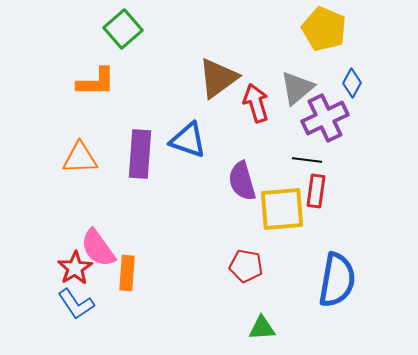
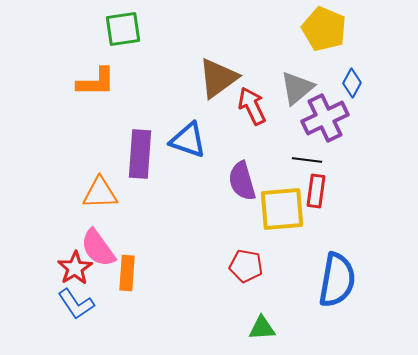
green square: rotated 33 degrees clockwise
red arrow: moved 4 px left, 3 px down; rotated 9 degrees counterclockwise
orange triangle: moved 20 px right, 35 px down
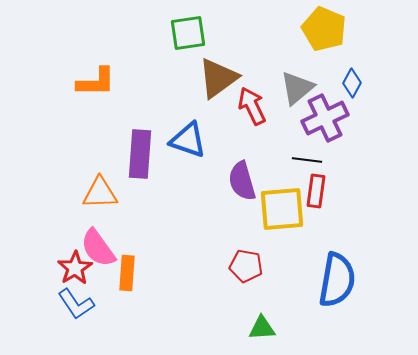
green square: moved 65 px right, 4 px down
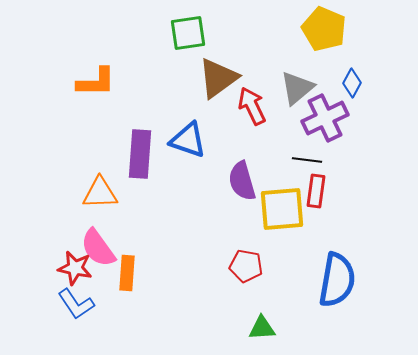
red star: rotated 28 degrees counterclockwise
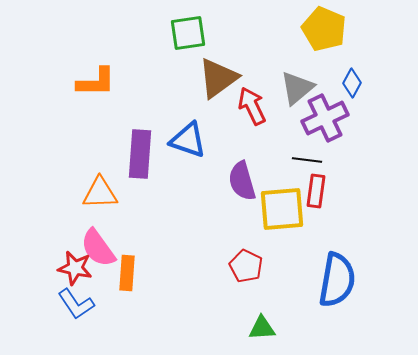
red pentagon: rotated 16 degrees clockwise
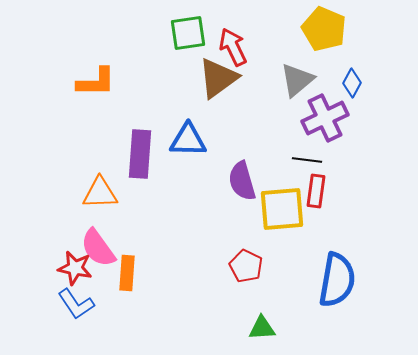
gray triangle: moved 8 px up
red arrow: moved 19 px left, 59 px up
blue triangle: rotated 18 degrees counterclockwise
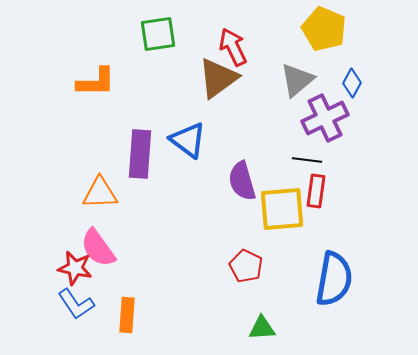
green square: moved 30 px left, 1 px down
blue triangle: rotated 36 degrees clockwise
orange rectangle: moved 42 px down
blue semicircle: moved 3 px left, 1 px up
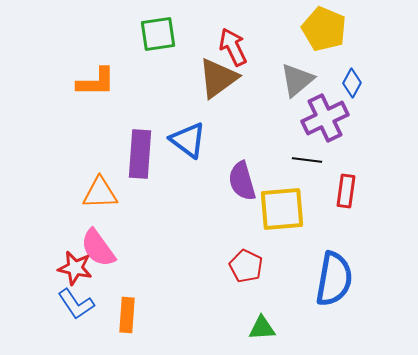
red rectangle: moved 30 px right
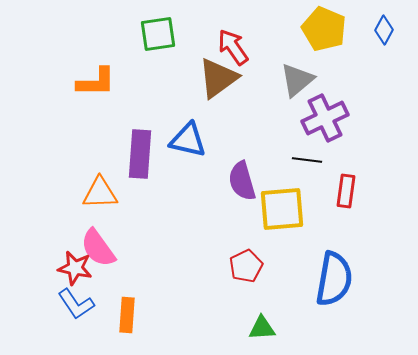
red arrow: rotated 9 degrees counterclockwise
blue diamond: moved 32 px right, 53 px up
blue triangle: rotated 24 degrees counterclockwise
red pentagon: rotated 20 degrees clockwise
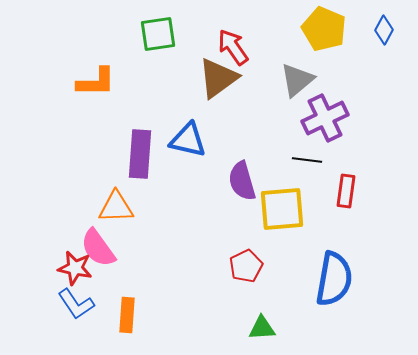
orange triangle: moved 16 px right, 14 px down
